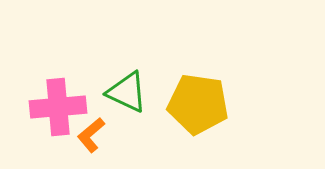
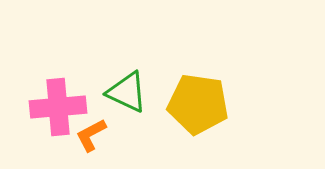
orange L-shape: rotated 12 degrees clockwise
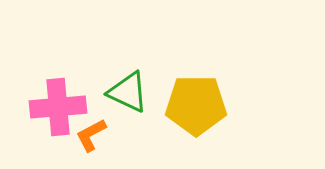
green triangle: moved 1 px right
yellow pentagon: moved 2 px left, 1 px down; rotated 8 degrees counterclockwise
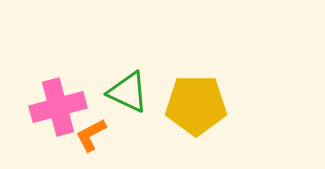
pink cross: rotated 10 degrees counterclockwise
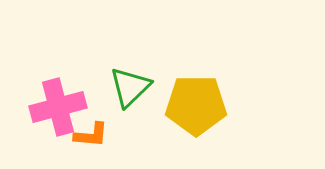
green triangle: moved 2 px right, 5 px up; rotated 51 degrees clockwise
orange L-shape: rotated 147 degrees counterclockwise
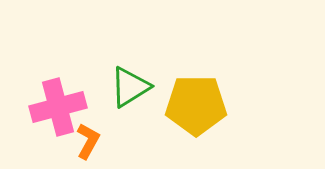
green triangle: rotated 12 degrees clockwise
orange L-shape: moved 3 px left, 6 px down; rotated 66 degrees counterclockwise
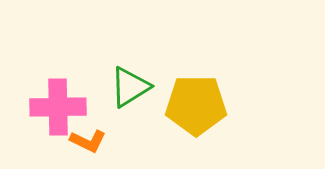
pink cross: rotated 14 degrees clockwise
orange L-shape: rotated 87 degrees clockwise
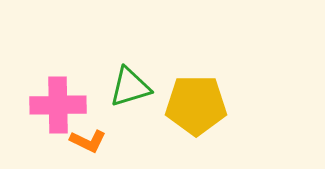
green triangle: rotated 15 degrees clockwise
pink cross: moved 2 px up
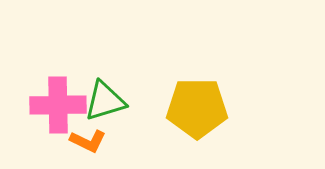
green triangle: moved 25 px left, 14 px down
yellow pentagon: moved 1 px right, 3 px down
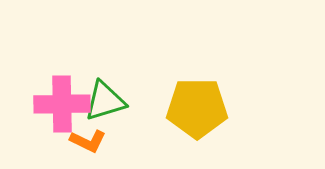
pink cross: moved 4 px right, 1 px up
